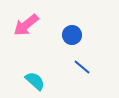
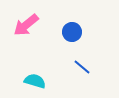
blue circle: moved 3 px up
cyan semicircle: rotated 25 degrees counterclockwise
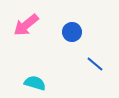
blue line: moved 13 px right, 3 px up
cyan semicircle: moved 2 px down
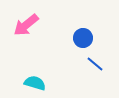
blue circle: moved 11 px right, 6 px down
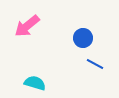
pink arrow: moved 1 px right, 1 px down
blue line: rotated 12 degrees counterclockwise
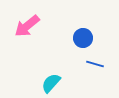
blue line: rotated 12 degrees counterclockwise
cyan semicircle: moved 16 px right; rotated 65 degrees counterclockwise
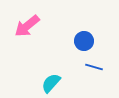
blue circle: moved 1 px right, 3 px down
blue line: moved 1 px left, 3 px down
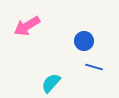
pink arrow: rotated 8 degrees clockwise
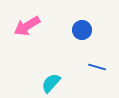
blue circle: moved 2 px left, 11 px up
blue line: moved 3 px right
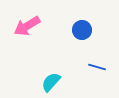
cyan semicircle: moved 1 px up
